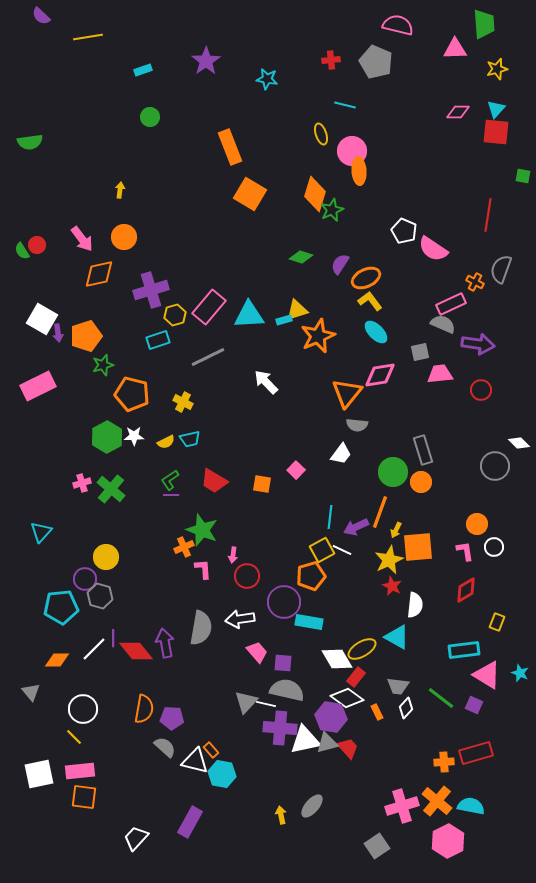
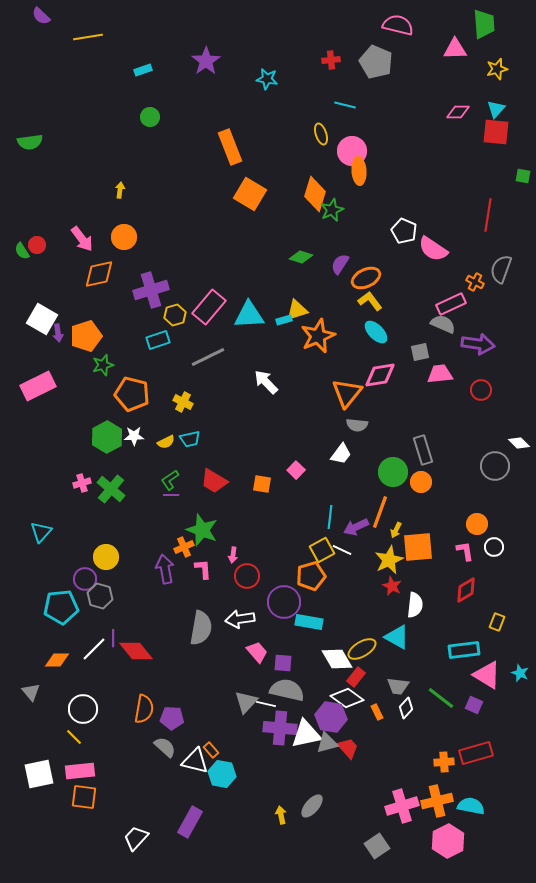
purple arrow at (165, 643): moved 74 px up
white triangle at (305, 740): moved 1 px right, 6 px up
orange cross at (437, 801): rotated 36 degrees clockwise
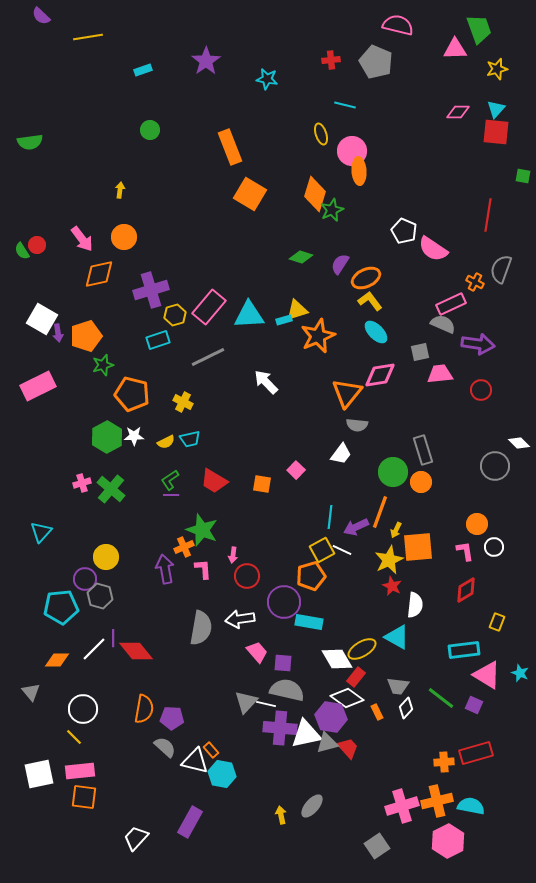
green trapezoid at (484, 24): moved 5 px left, 5 px down; rotated 16 degrees counterclockwise
green circle at (150, 117): moved 13 px down
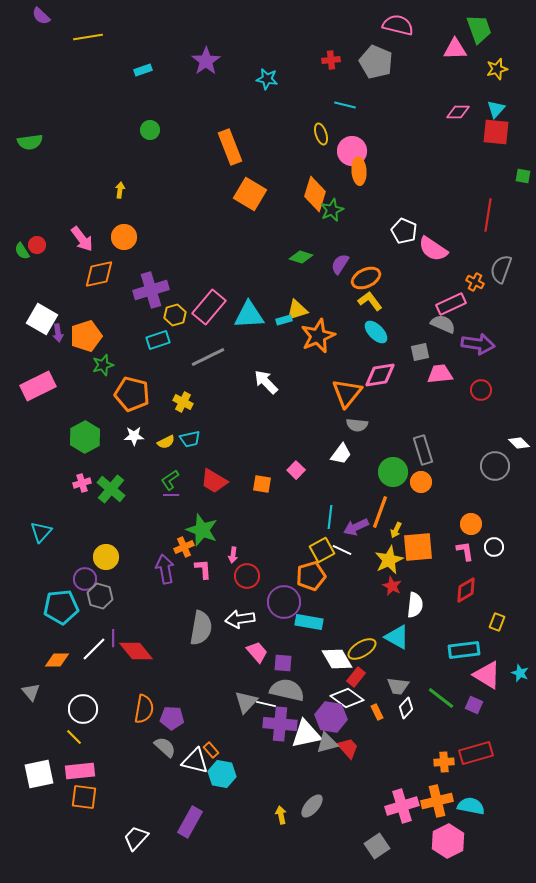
green hexagon at (107, 437): moved 22 px left
orange circle at (477, 524): moved 6 px left
purple cross at (280, 728): moved 4 px up
